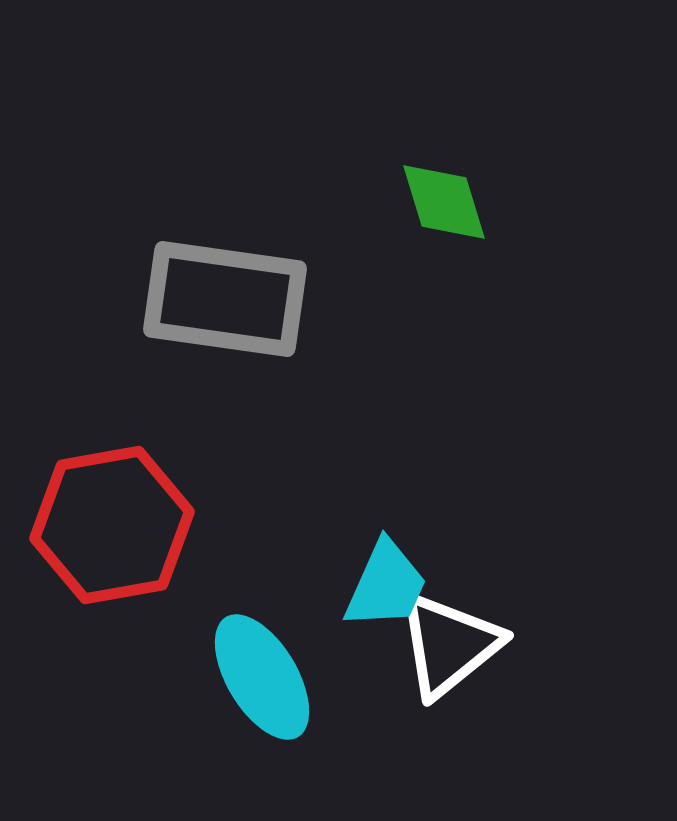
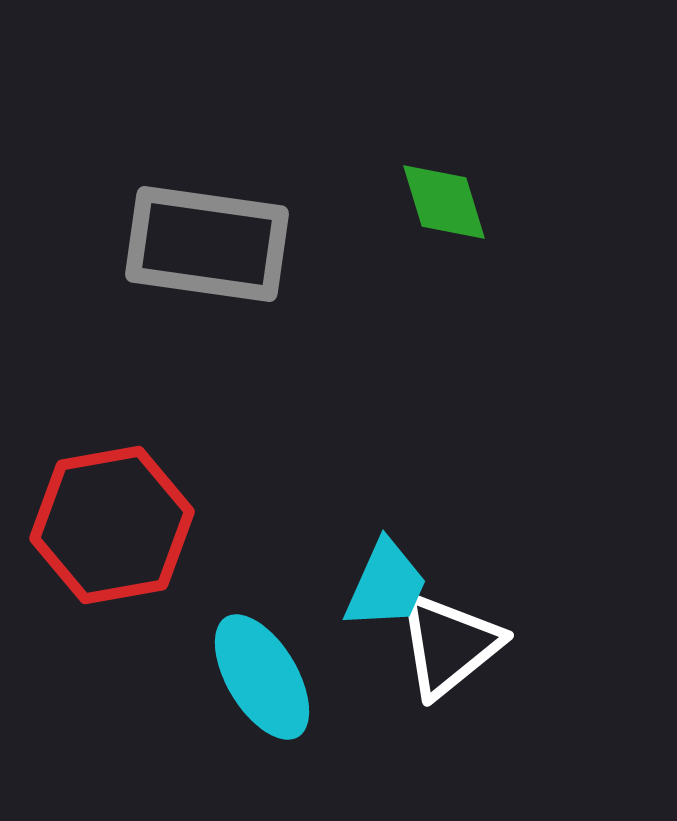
gray rectangle: moved 18 px left, 55 px up
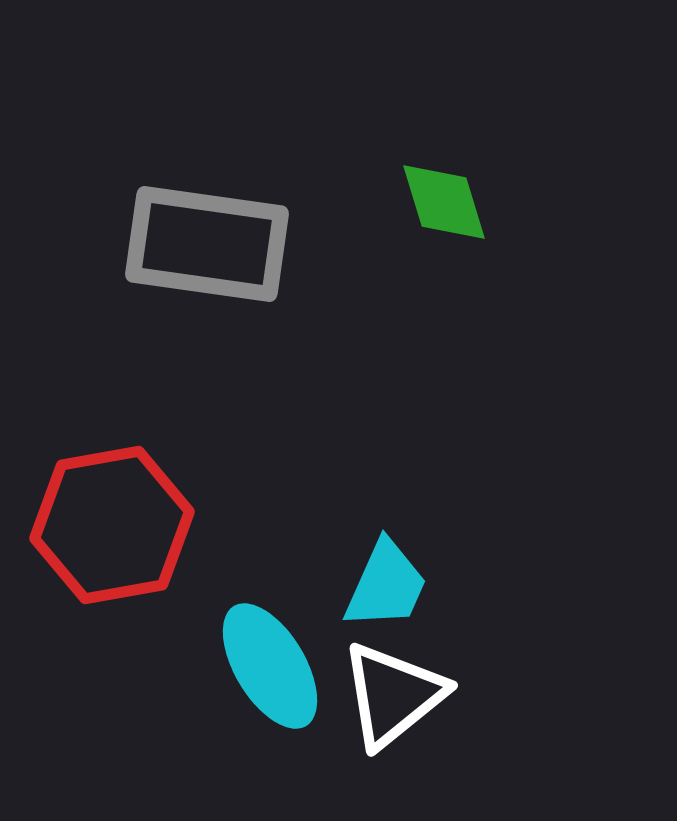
white triangle: moved 56 px left, 50 px down
cyan ellipse: moved 8 px right, 11 px up
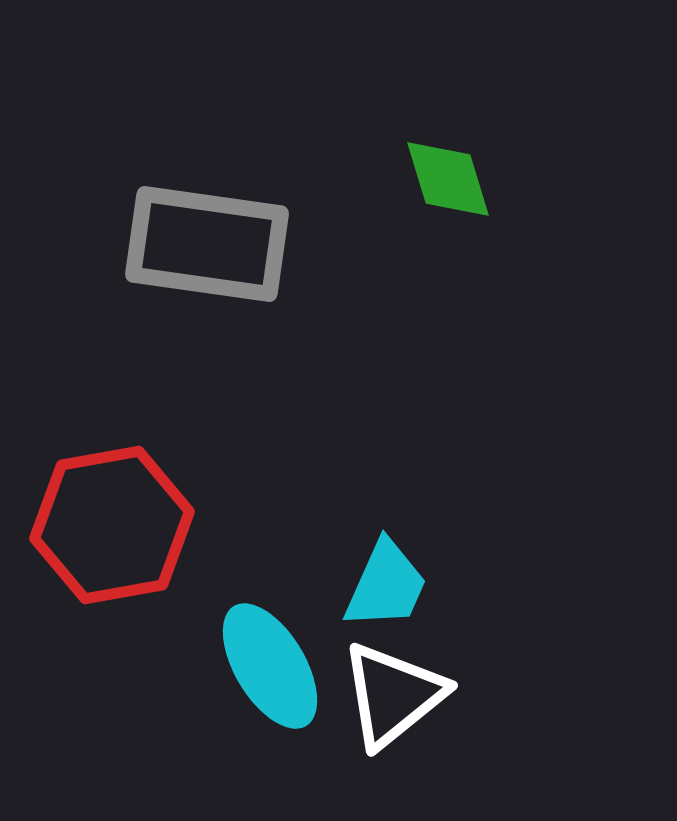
green diamond: moved 4 px right, 23 px up
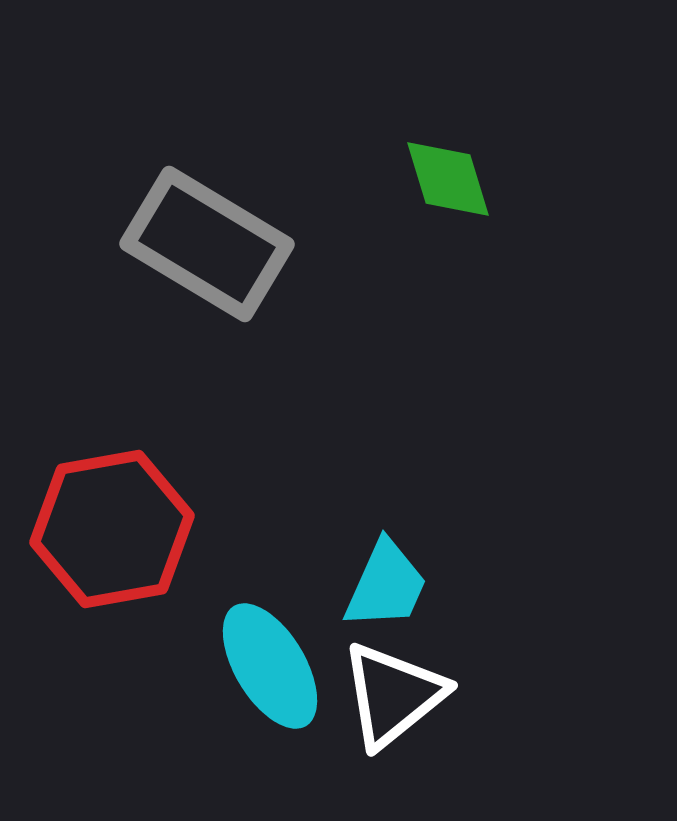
gray rectangle: rotated 23 degrees clockwise
red hexagon: moved 4 px down
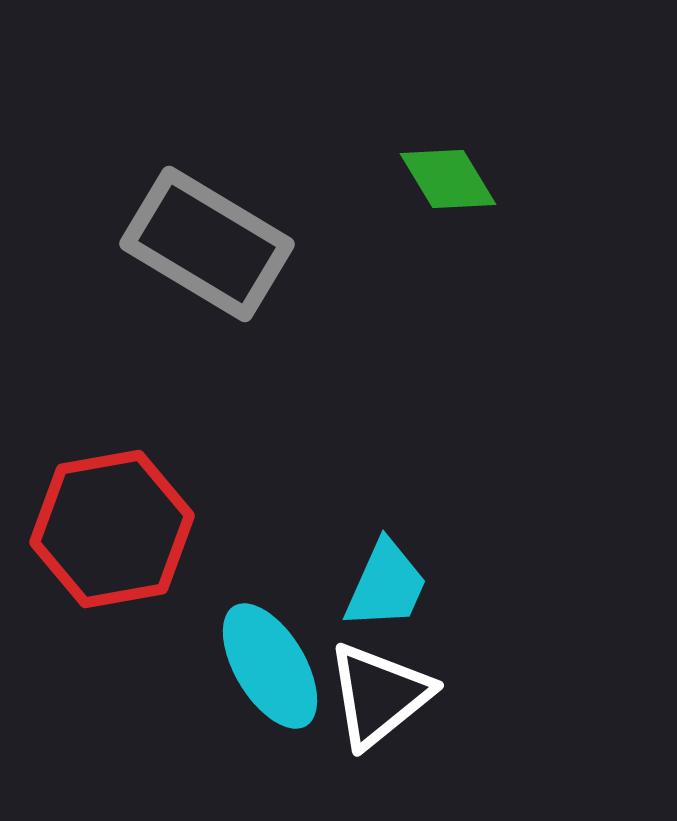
green diamond: rotated 14 degrees counterclockwise
white triangle: moved 14 px left
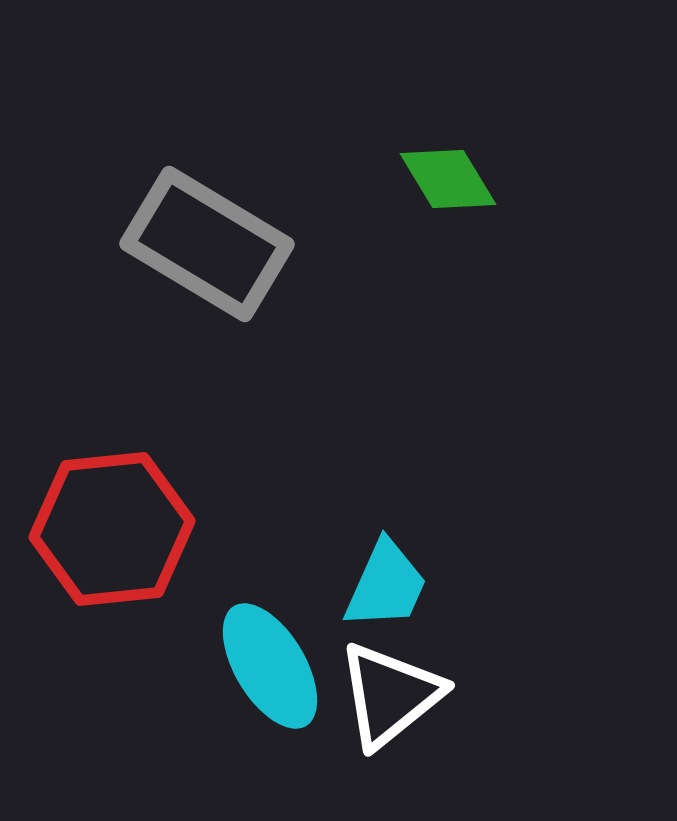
red hexagon: rotated 4 degrees clockwise
white triangle: moved 11 px right
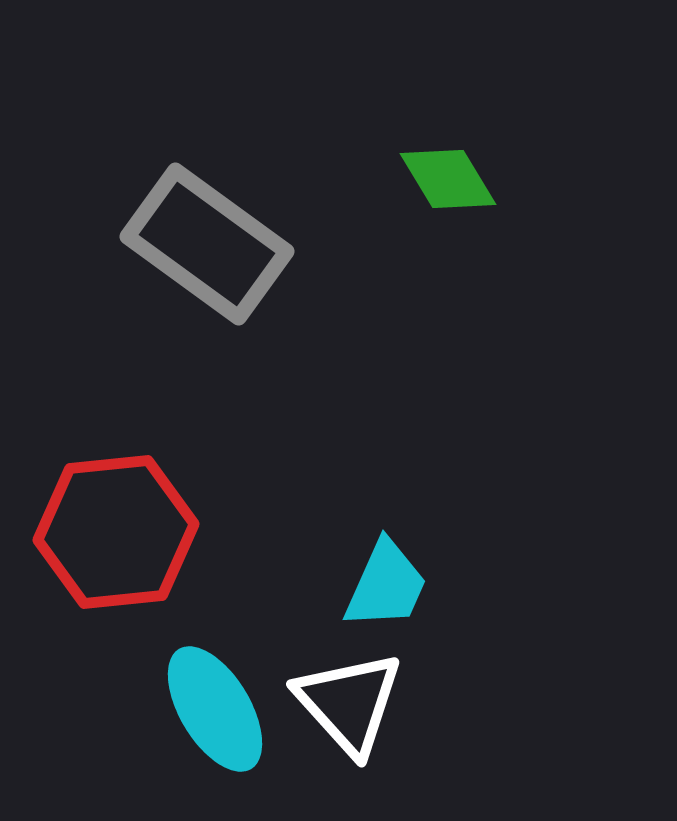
gray rectangle: rotated 5 degrees clockwise
red hexagon: moved 4 px right, 3 px down
cyan ellipse: moved 55 px left, 43 px down
white triangle: moved 41 px left, 8 px down; rotated 33 degrees counterclockwise
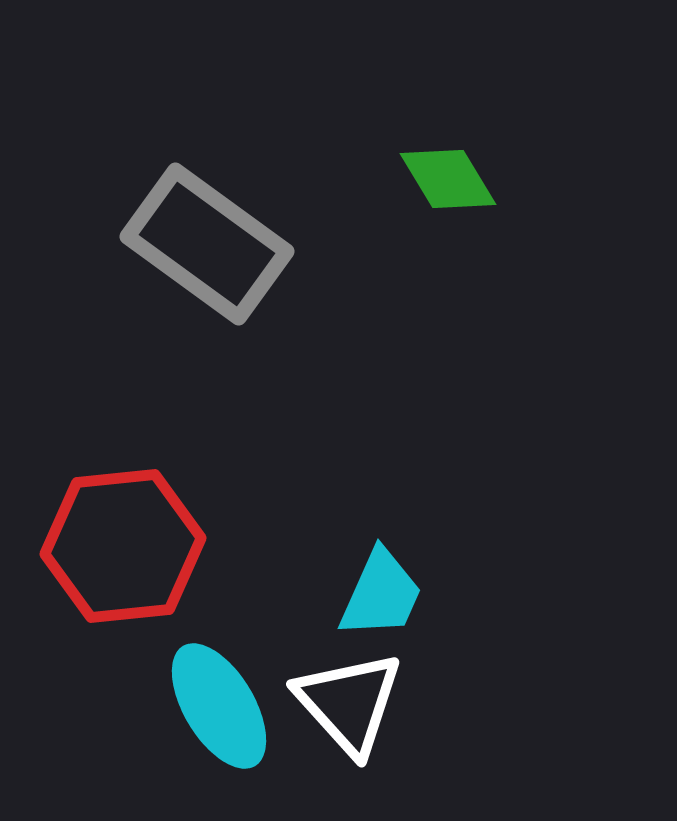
red hexagon: moved 7 px right, 14 px down
cyan trapezoid: moved 5 px left, 9 px down
cyan ellipse: moved 4 px right, 3 px up
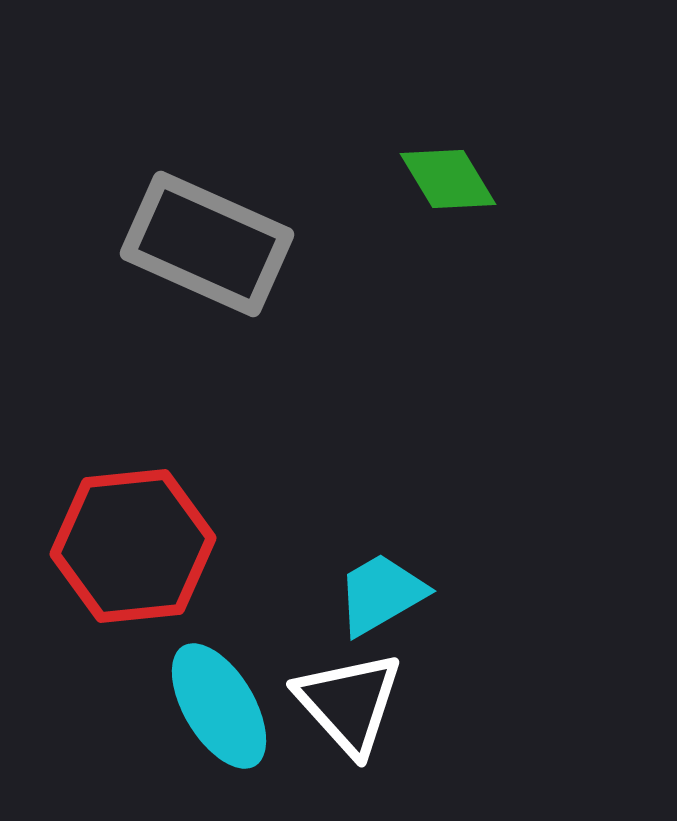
gray rectangle: rotated 12 degrees counterclockwise
red hexagon: moved 10 px right
cyan trapezoid: rotated 144 degrees counterclockwise
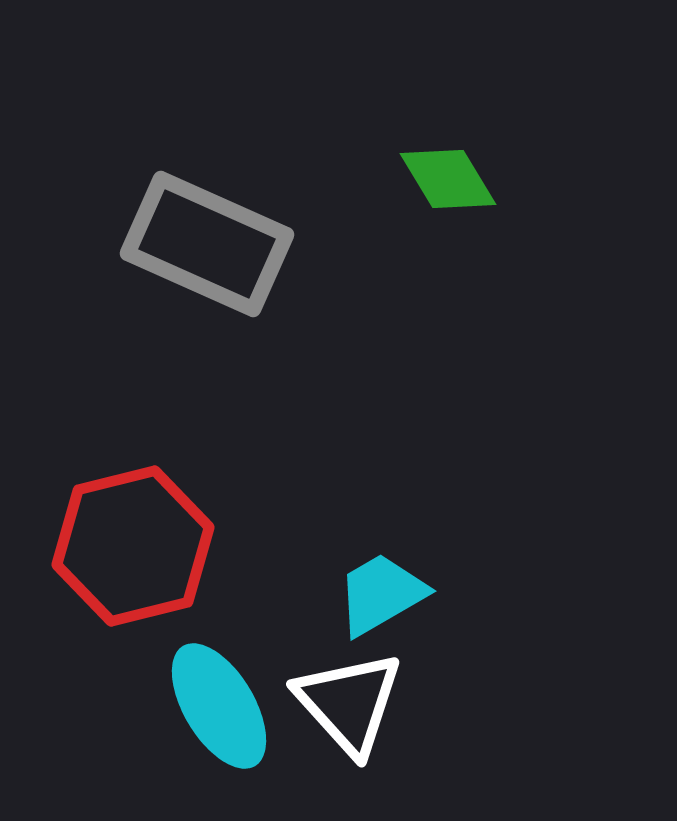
red hexagon: rotated 8 degrees counterclockwise
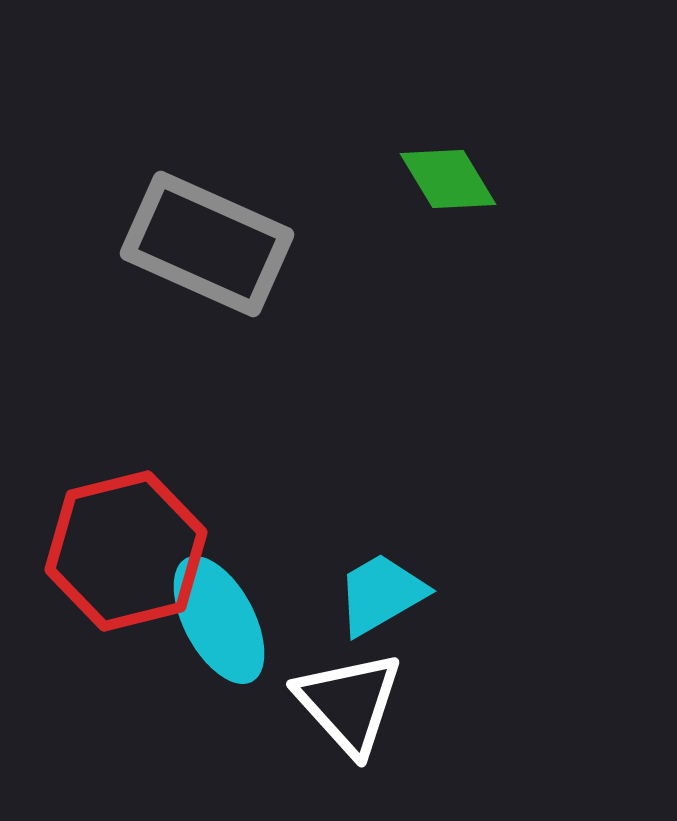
red hexagon: moved 7 px left, 5 px down
cyan ellipse: moved 86 px up; rotated 3 degrees clockwise
